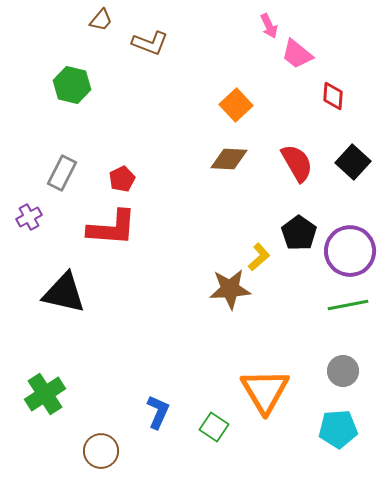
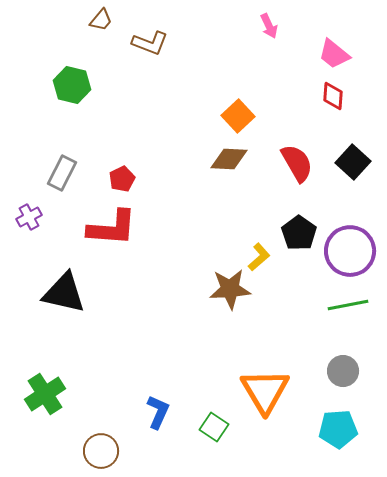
pink trapezoid: moved 37 px right
orange square: moved 2 px right, 11 px down
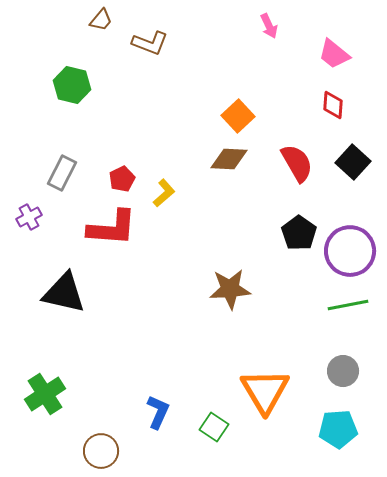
red diamond: moved 9 px down
yellow L-shape: moved 95 px left, 64 px up
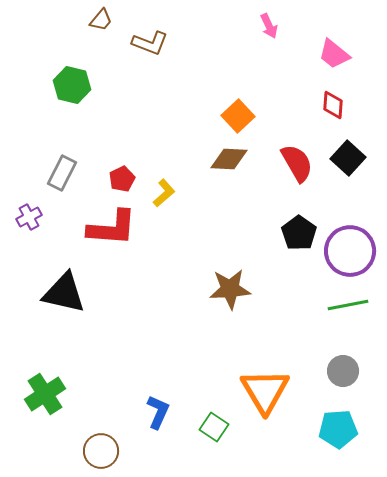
black square: moved 5 px left, 4 px up
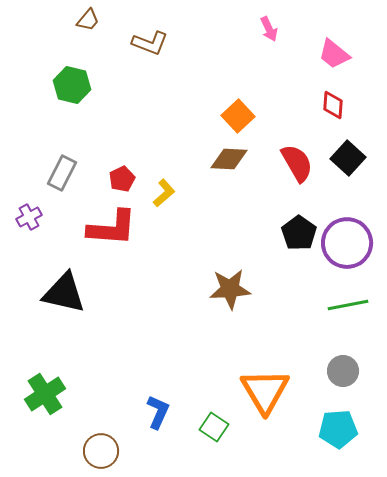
brown trapezoid: moved 13 px left
pink arrow: moved 3 px down
purple circle: moved 3 px left, 8 px up
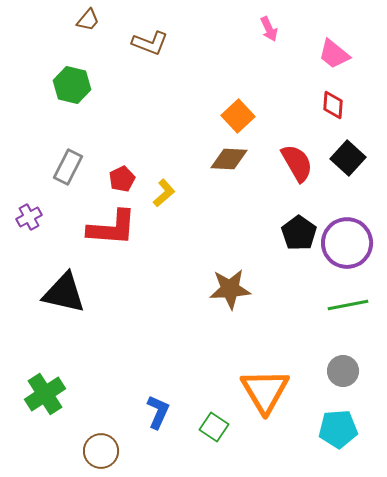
gray rectangle: moved 6 px right, 6 px up
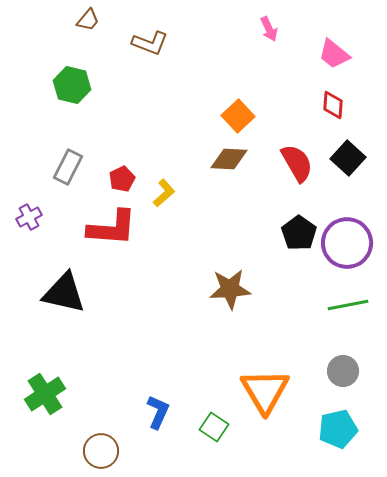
cyan pentagon: rotated 9 degrees counterclockwise
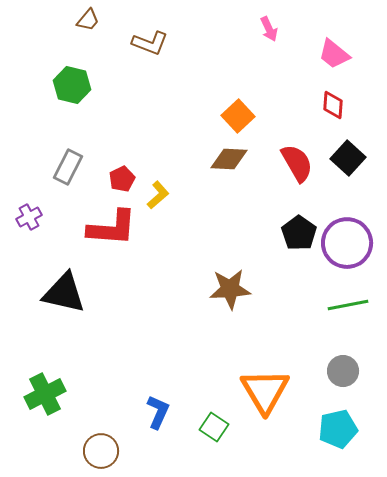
yellow L-shape: moved 6 px left, 2 px down
green cross: rotated 6 degrees clockwise
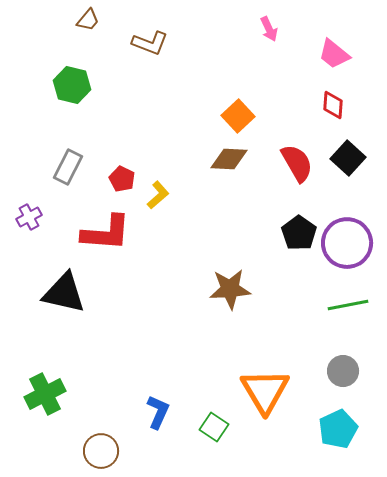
red pentagon: rotated 20 degrees counterclockwise
red L-shape: moved 6 px left, 5 px down
cyan pentagon: rotated 12 degrees counterclockwise
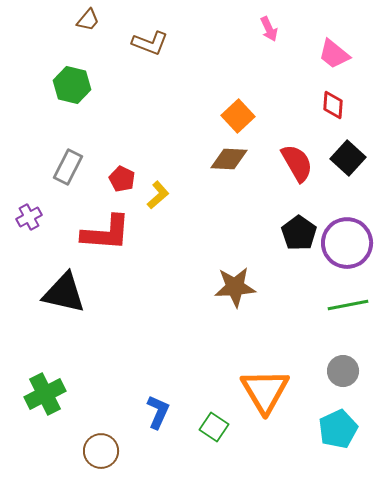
brown star: moved 5 px right, 2 px up
